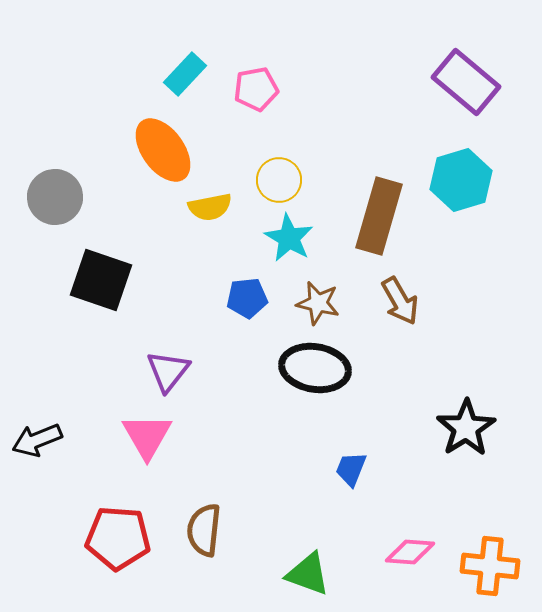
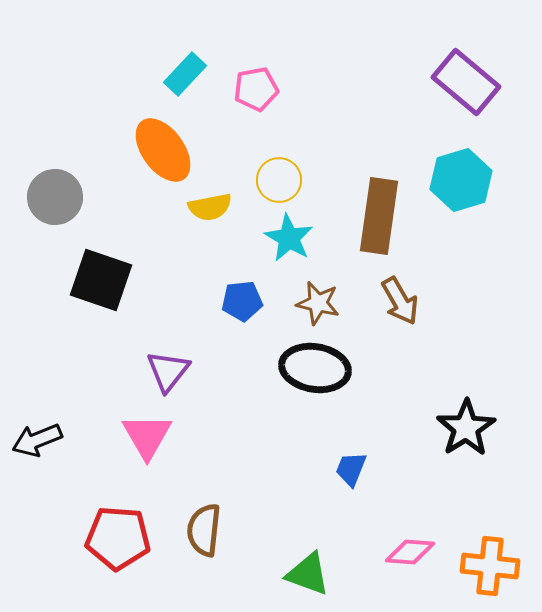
brown rectangle: rotated 8 degrees counterclockwise
blue pentagon: moved 5 px left, 3 px down
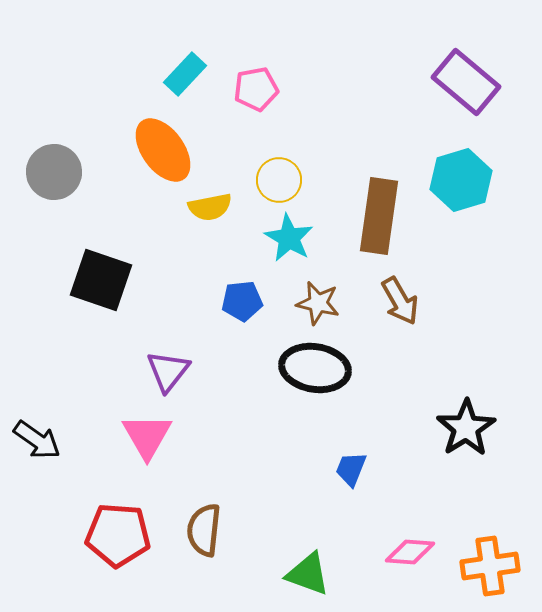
gray circle: moved 1 px left, 25 px up
black arrow: rotated 123 degrees counterclockwise
red pentagon: moved 3 px up
orange cross: rotated 14 degrees counterclockwise
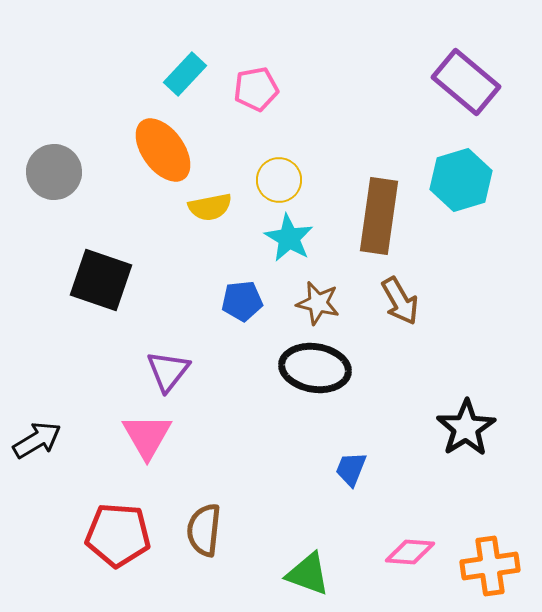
black arrow: rotated 66 degrees counterclockwise
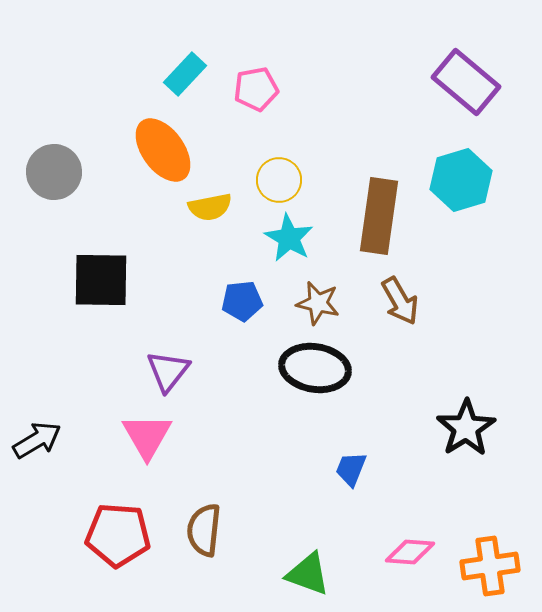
black square: rotated 18 degrees counterclockwise
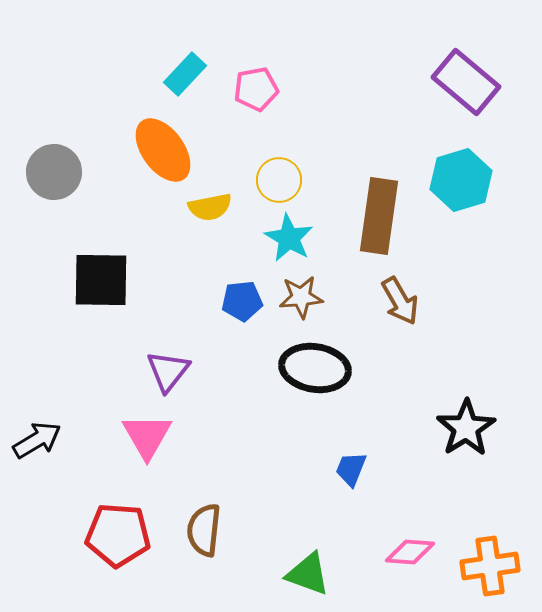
brown star: moved 17 px left, 6 px up; rotated 18 degrees counterclockwise
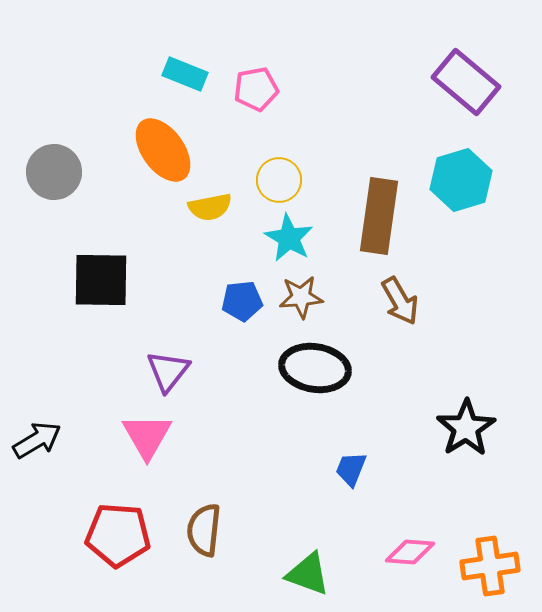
cyan rectangle: rotated 69 degrees clockwise
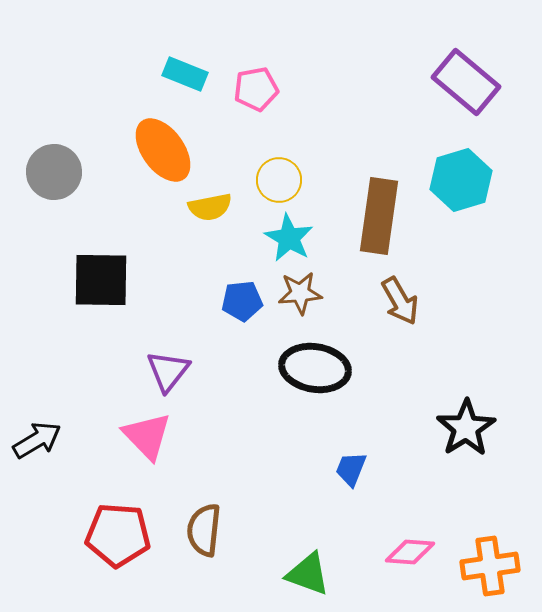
brown star: moved 1 px left, 4 px up
pink triangle: rotated 14 degrees counterclockwise
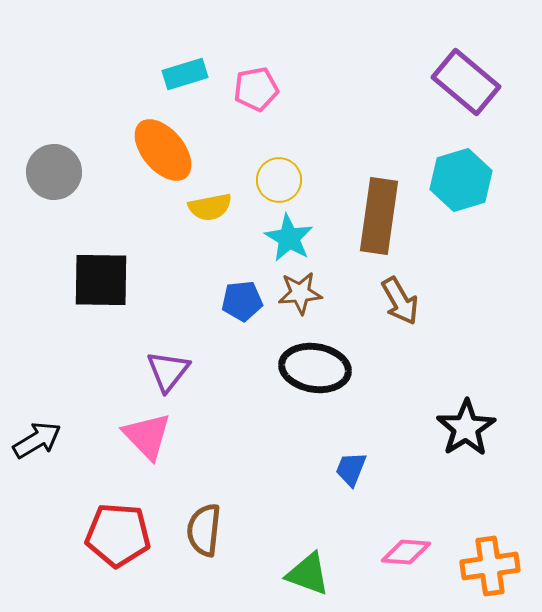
cyan rectangle: rotated 39 degrees counterclockwise
orange ellipse: rotated 4 degrees counterclockwise
pink diamond: moved 4 px left
